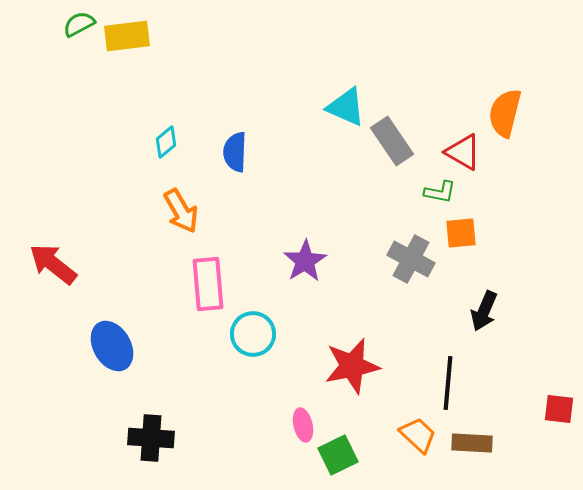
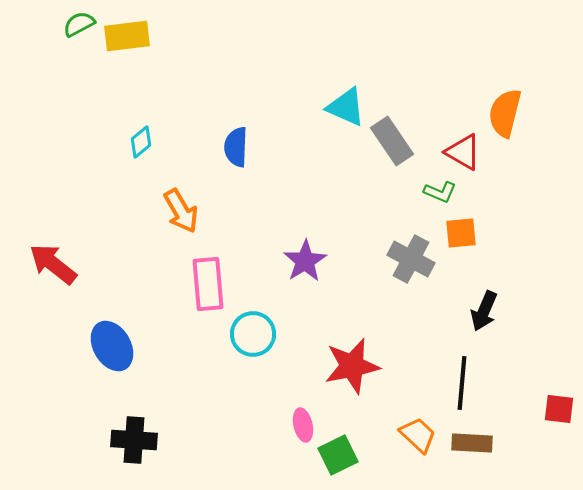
cyan diamond: moved 25 px left
blue semicircle: moved 1 px right, 5 px up
green L-shape: rotated 12 degrees clockwise
black line: moved 14 px right
black cross: moved 17 px left, 2 px down
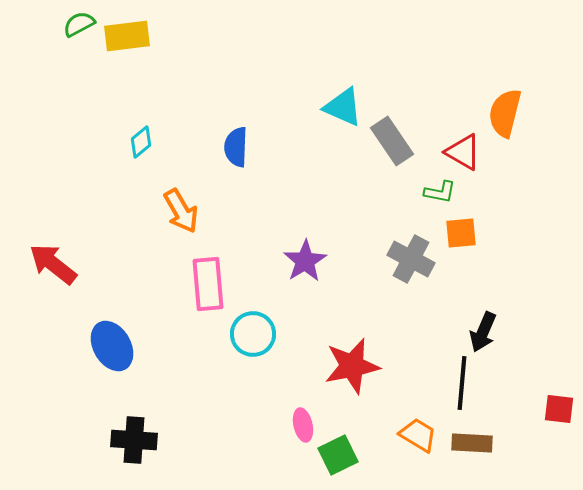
cyan triangle: moved 3 px left
green L-shape: rotated 12 degrees counterclockwise
black arrow: moved 1 px left, 21 px down
orange trapezoid: rotated 12 degrees counterclockwise
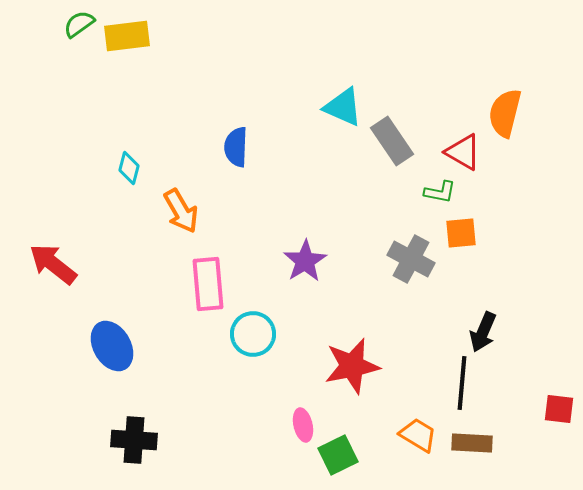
green semicircle: rotated 8 degrees counterclockwise
cyan diamond: moved 12 px left, 26 px down; rotated 36 degrees counterclockwise
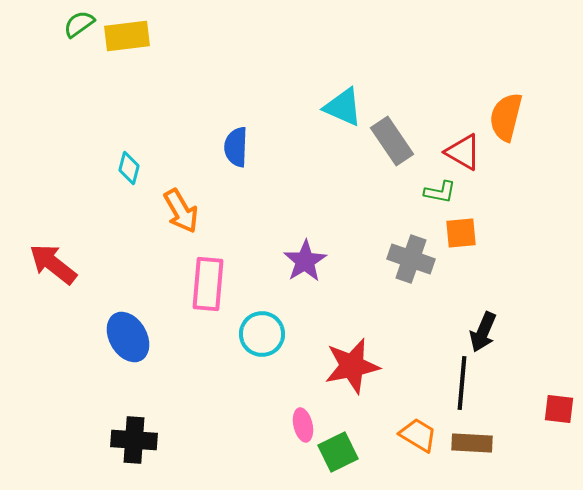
orange semicircle: moved 1 px right, 4 px down
gray cross: rotated 9 degrees counterclockwise
pink rectangle: rotated 10 degrees clockwise
cyan circle: moved 9 px right
blue ellipse: moved 16 px right, 9 px up
green square: moved 3 px up
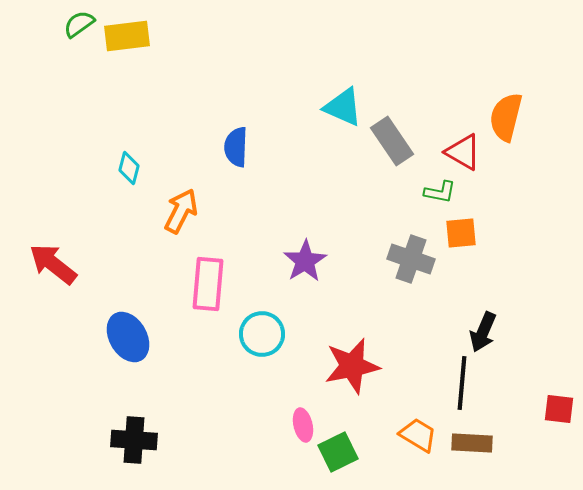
orange arrow: rotated 123 degrees counterclockwise
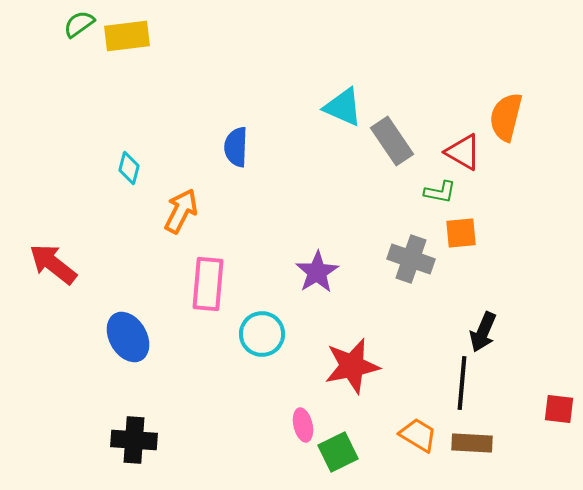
purple star: moved 12 px right, 11 px down
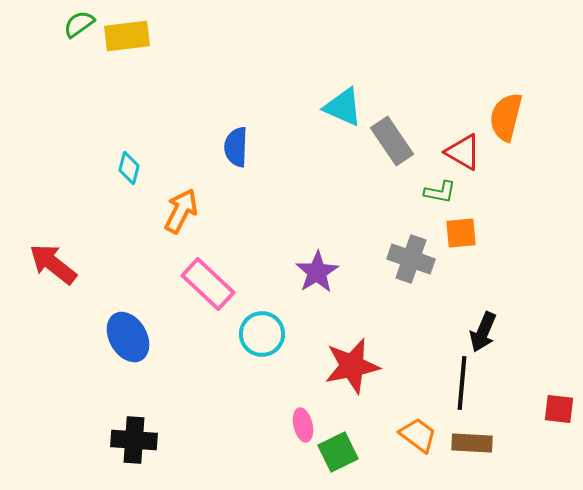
pink rectangle: rotated 52 degrees counterclockwise
orange trapezoid: rotated 6 degrees clockwise
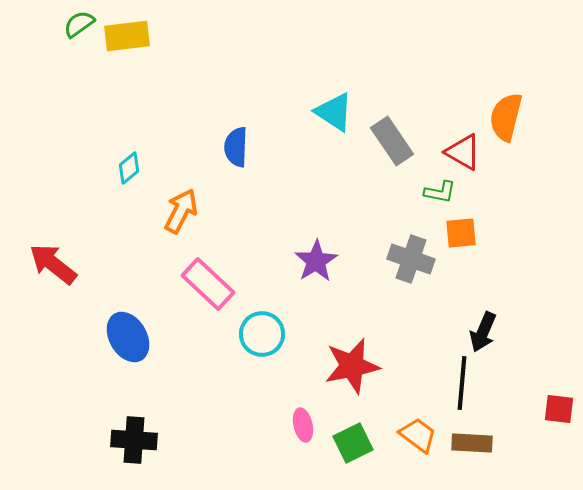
cyan triangle: moved 9 px left, 5 px down; rotated 9 degrees clockwise
cyan diamond: rotated 36 degrees clockwise
purple star: moved 1 px left, 11 px up
green square: moved 15 px right, 9 px up
